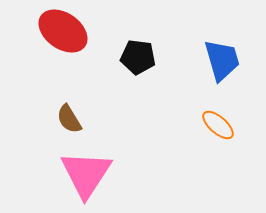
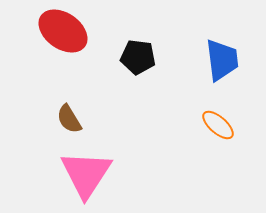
blue trapezoid: rotated 9 degrees clockwise
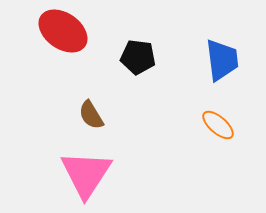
brown semicircle: moved 22 px right, 4 px up
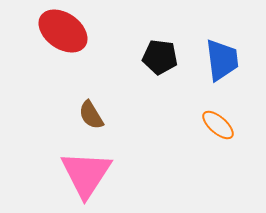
black pentagon: moved 22 px right
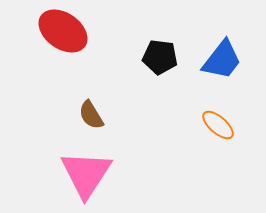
blue trapezoid: rotated 45 degrees clockwise
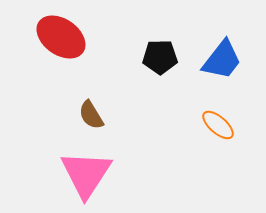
red ellipse: moved 2 px left, 6 px down
black pentagon: rotated 8 degrees counterclockwise
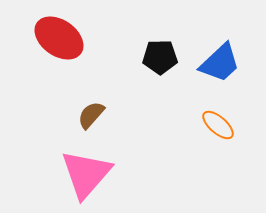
red ellipse: moved 2 px left, 1 px down
blue trapezoid: moved 2 px left, 3 px down; rotated 9 degrees clockwise
brown semicircle: rotated 72 degrees clockwise
pink triangle: rotated 8 degrees clockwise
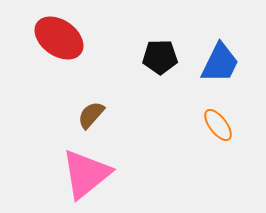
blue trapezoid: rotated 21 degrees counterclockwise
orange ellipse: rotated 12 degrees clockwise
pink triangle: rotated 10 degrees clockwise
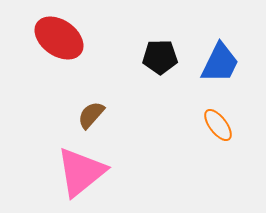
pink triangle: moved 5 px left, 2 px up
